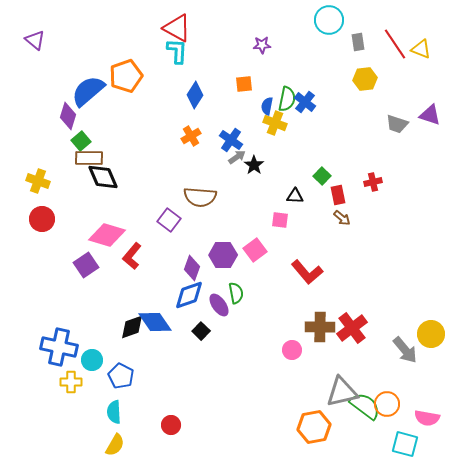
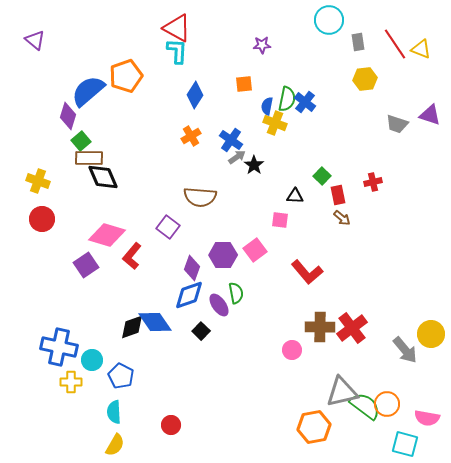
purple square at (169, 220): moved 1 px left, 7 px down
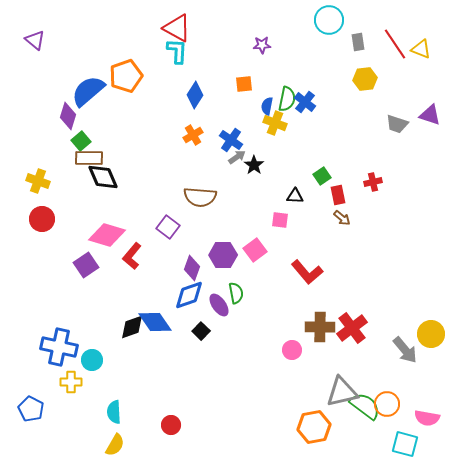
orange cross at (191, 136): moved 2 px right, 1 px up
green square at (322, 176): rotated 12 degrees clockwise
blue pentagon at (121, 376): moved 90 px left, 33 px down
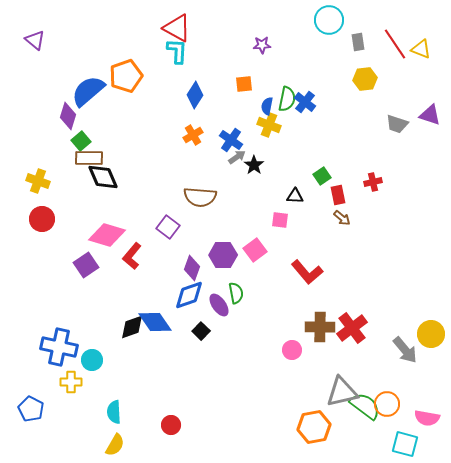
yellow cross at (275, 123): moved 6 px left, 2 px down
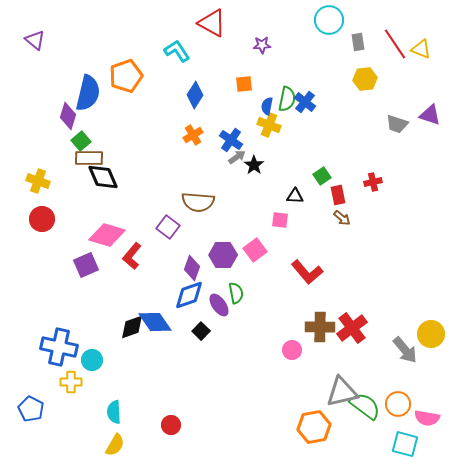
red triangle at (177, 28): moved 35 px right, 5 px up
cyan L-shape at (177, 51): rotated 36 degrees counterclockwise
blue semicircle at (88, 91): moved 2 px down; rotated 144 degrees clockwise
brown semicircle at (200, 197): moved 2 px left, 5 px down
purple square at (86, 265): rotated 10 degrees clockwise
orange circle at (387, 404): moved 11 px right
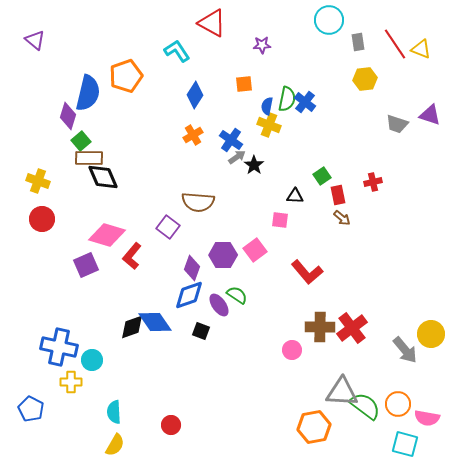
green semicircle at (236, 293): moved 1 px right, 2 px down; rotated 45 degrees counterclockwise
black square at (201, 331): rotated 24 degrees counterclockwise
gray triangle at (342, 392): rotated 16 degrees clockwise
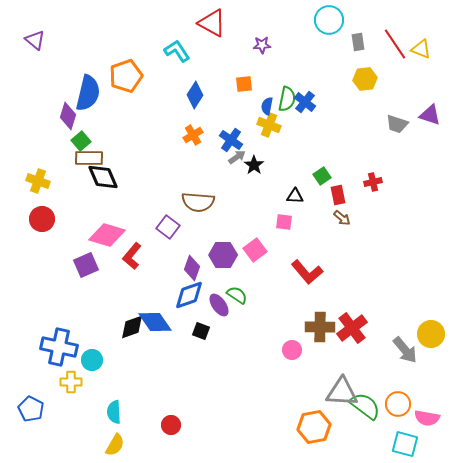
pink square at (280, 220): moved 4 px right, 2 px down
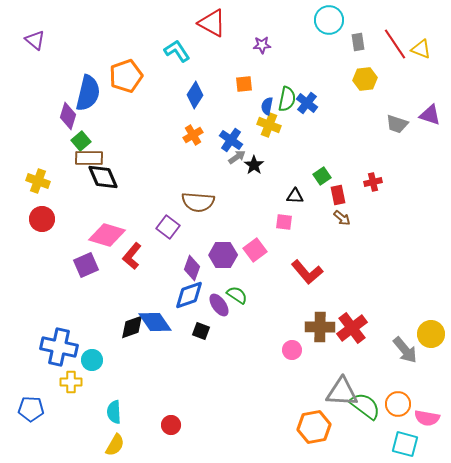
blue cross at (305, 102): moved 2 px right, 1 px down
blue pentagon at (31, 409): rotated 25 degrees counterclockwise
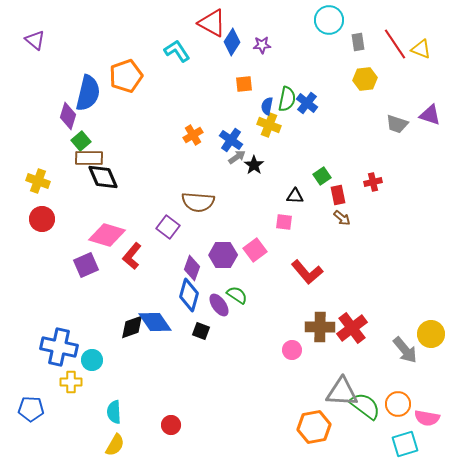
blue diamond at (195, 95): moved 37 px right, 53 px up
blue diamond at (189, 295): rotated 56 degrees counterclockwise
cyan square at (405, 444): rotated 32 degrees counterclockwise
